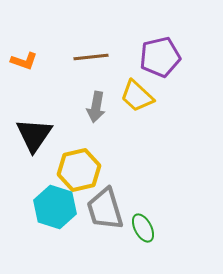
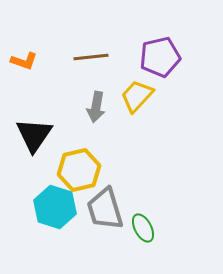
yellow trapezoid: rotated 90 degrees clockwise
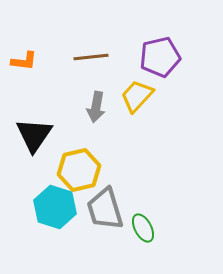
orange L-shape: rotated 12 degrees counterclockwise
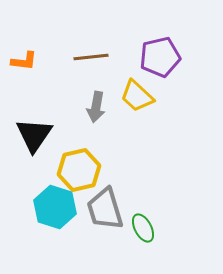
yellow trapezoid: rotated 90 degrees counterclockwise
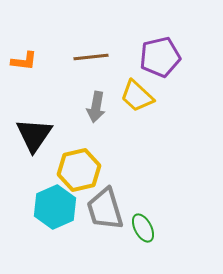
cyan hexagon: rotated 18 degrees clockwise
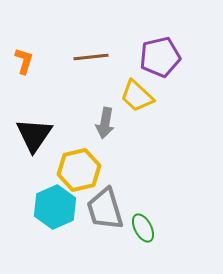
orange L-shape: rotated 80 degrees counterclockwise
gray arrow: moved 9 px right, 16 px down
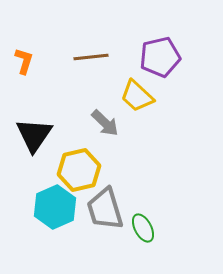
gray arrow: rotated 56 degrees counterclockwise
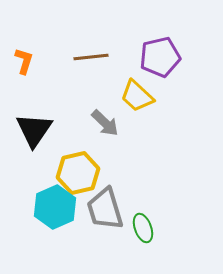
black triangle: moved 5 px up
yellow hexagon: moved 1 px left, 3 px down
green ellipse: rotated 8 degrees clockwise
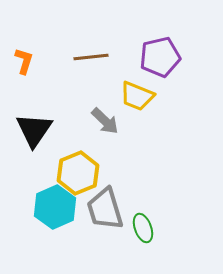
yellow trapezoid: rotated 21 degrees counterclockwise
gray arrow: moved 2 px up
yellow hexagon: rotated 9 degrees counterclockwise
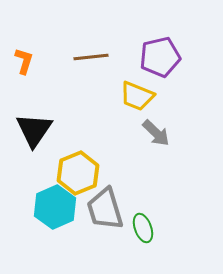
gray arrow: moved 51 px right, 12 px down
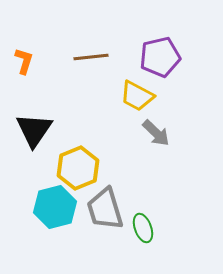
yellow trapezoid: rotated 6 degrees clockwise
yellow hexagon: moved 5 px up
cyan hexagon: rotated 9 degrees clockwise
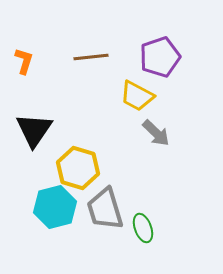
purple pentagon: rotated 6 degrees counterclockwise
yellow hexagon: rotated 21 degrees counterclockwise
